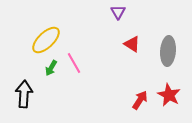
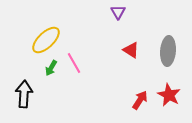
red triangle: moved 1 px left, 6 px down
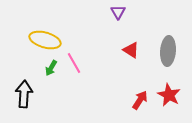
yellow ellipse: moved 1 px left; rotated 60 degrees clockwise
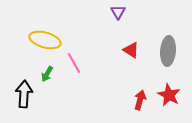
green arrow: moved 4 px left, 6 px down
red arrow: rotated 18 degrees counterclockwise
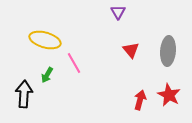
red triangle: rotated 18 degrees clockwise
green arrow: moved 1 px down
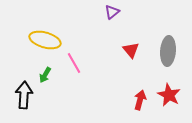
purple triangle: moved 6 px left; rotated 21 degrees clockwise
green arrow: moved 2 px left
black arrow: moved 1 px down
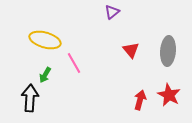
black arrow: moved 6 px right, 3 px down
